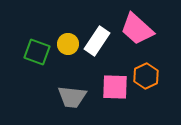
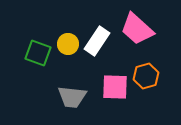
green square: moved 1 px right, 1 px down
orange hexagon: rotated 10 degrees clockwise
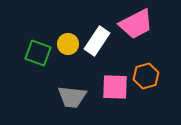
pink trapezoid: moved 1 px left, 5 px up; rotated 69 degrees counterclockwise
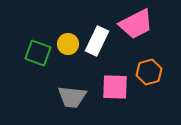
white rectangle: rotated 8 degrees counterclockwise
orange hexagon: moved 3 px right, 4 px up
